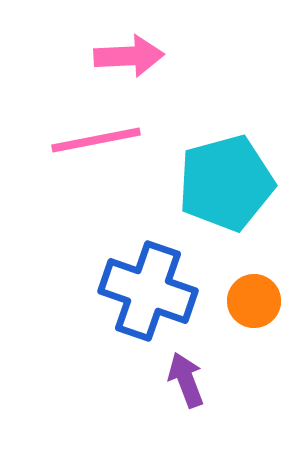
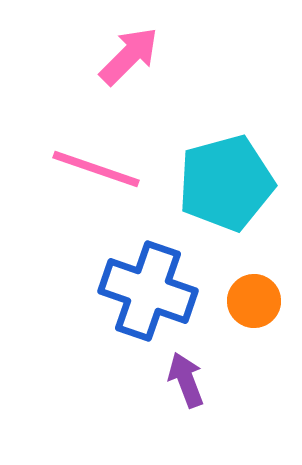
pink arrow: rotated 42 degrees counterclockwise
pink line: moved 29 px down; rotated 30 degrees clockwise
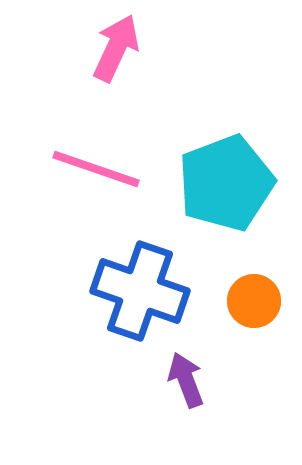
pink arrow: moved 13 px left, 8 px up; rotated 20 degrees counterclockwise
cyan pentagon: rotated 6 degrees counterclockwise
blue cross: moved 8 px left
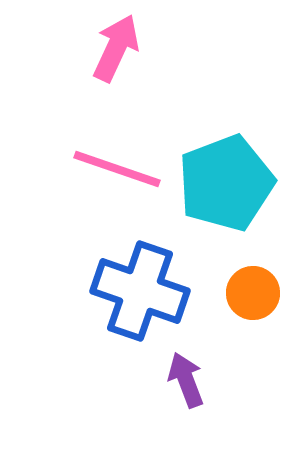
pink line: moved 21 px right
orange circle: moved 1 px left, 8 px up
